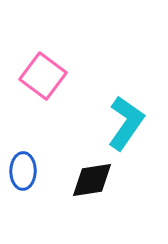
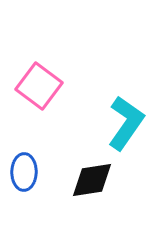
pink square: moved 4 px left, 10 px down
blue ellipse: moved 1 px right, 1 px down
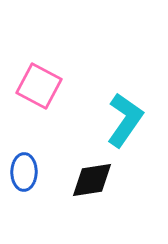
pink square: rotated 9 degrees counterclockwise
cyan L-shape: moved 1 px left, 3 px up
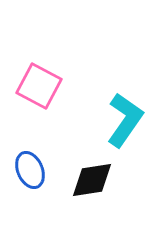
blue ellipse: moved 6 px right, 2 px up; rotated 24 degrees counterclockwise
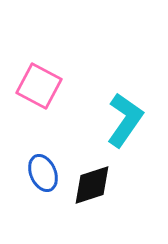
blue ellipse: moved 13 px right, 3 px down
black diamond: moved 5 px down; rotated 9 degrees counterclockwise
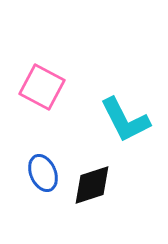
pink square: moved 3 px right, 1 px down
cyan L-shape: rotated 118 degrees clockwise
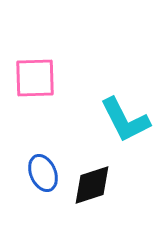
pink square: moved 7 px left, 9 px up; rotated 30 degrees counterclockwise
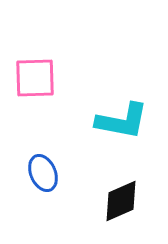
cyan L-shape: moved 3 px left, 1 px down; rotated 52 degrees counterclockwise
black diamond: moved 29 px right, 16 px down; rotated 6 degrees counterclockwise
